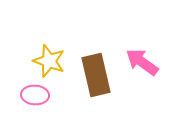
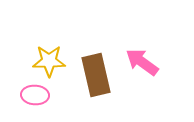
yellow star: rotated 20 degrees counterclockwise
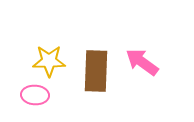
brown rectangle: moved 4 px up; rotated 15 degrees clockwise
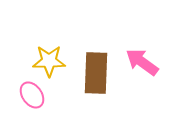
brown rectangle: moved 2 px down
pink ellipse: moved 3 px left; rotated 52 degrees clockwise
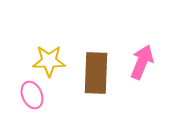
pink arrow: rotated 76 degrees clockwise
pink ellipse: rotated 12 degrees clockwise
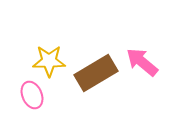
pink arrow: rotated 72 degrees counterclockwise
brown rectangle: rotated 57 degrees clockwise
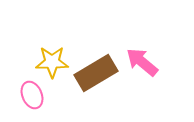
yellow star: moved 3 px right, 1 px down
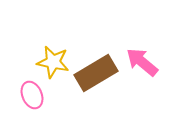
yellow star: moved 1 px right; rotated 12 degrees clockwise
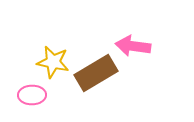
pink arrow: moved 9 px left, 16 px up; rotated 32 degrees counterclockwise
pink ellipse: rotated 68 degrees counterclockwise
